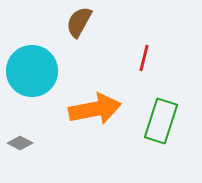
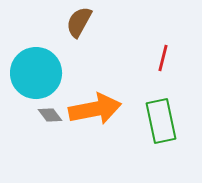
red line: moved 19 px right
cyan circle: moved 4 px right, 2 px down
green rectangle: rotated 30 degrees counterclockwise
gray diamond: moved 30 px right, 28 px up; rotated 25 degrees clockwise
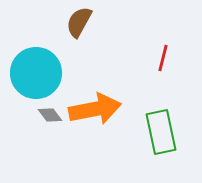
green rectangle: moved 11 px down
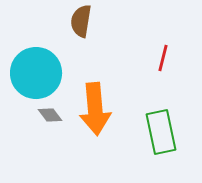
brown semicircle: moved 2 px right, 1 px up; rotated 20 degrees counterclockwise
orange arrow: rotated 96 degrees clockwise
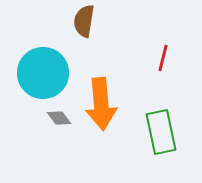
brown semicircle: moved 3 px right
cyan circle: moved 7 px right
orange arrow: moved 6 px right, 5 px up
gray diamond: moved 9 px right, 3 px down
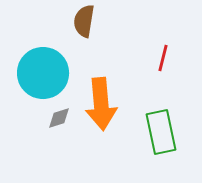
gray diamond: rotated 70 degrees counterclockwise
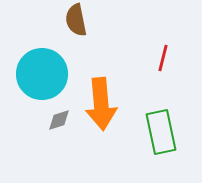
brown semicircle: moved 8 px left, 1 px up; rotated 20 degrees counterclockwise
cyan circle: moved 1 px left, 1 px down
gray diamond: moved 2 px down
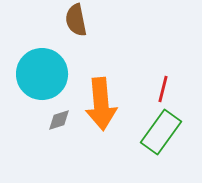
red line: moved 31 px down
green rectangle: rotated 48 degrees clockwise
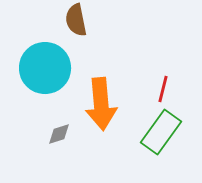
cyan circle: moved 3 px right, 6 px up
gray diamond: moved 14 px down
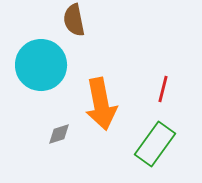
brown semicircle: moved 2 px left
cyan circle: moved 4 px left, 3 px up
orange arrow: rotated 6 degrees counterclockwise
green rectangle: moved 6 px left, 12 px down
